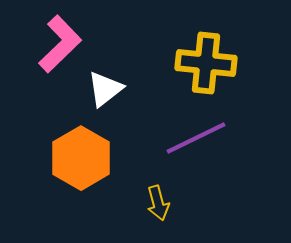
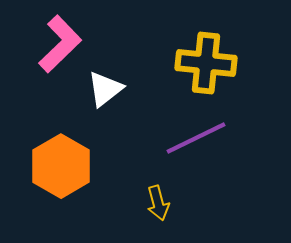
orange hexagon: moved 20 px left, 8 px down
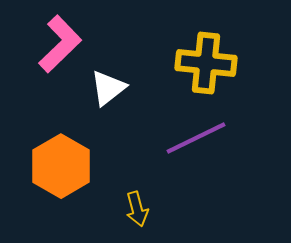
white triangle: moved 3 px right, 1 px up
yellow arrow: moved 21 px left, 6 px down
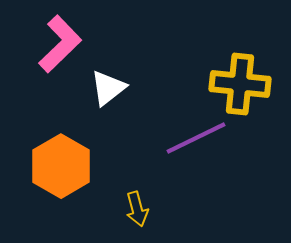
yellow cross: moved 34 px right, 21 px down
